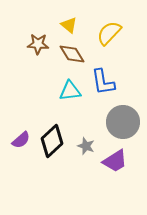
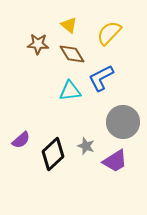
blue L-shape: moved 2 px left, 4 px up; rotated 72 degrees clockwise
black diamond: moved 1 px right, 13 px down
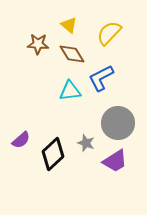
gray circle: moved 5 px left, 1 px down
gray star: moved 3 px up
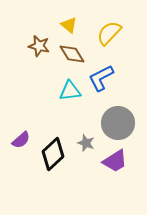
brown star: moved 1 px right, 2 px down; rotated 10 degrees clockwise
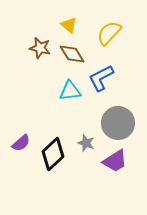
brown star: moved 1 px right, 2 px down
purple semicircle: moved 3 px down
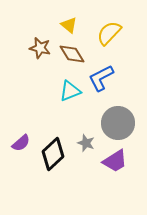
cyan triangle: rotated 15 degrees counterclockwise
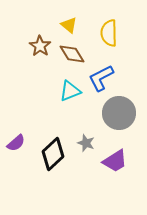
yellow semicircle: rotated 44 degrees counterclockwise
brown star: moved 2 px up; rotated 20 degrees clockwise
gray circle: moved 1 px right, 10 px up
purple semicircle: moved 5 px left
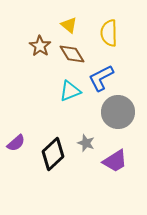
gray circle: moved 1 px left, 1 px up
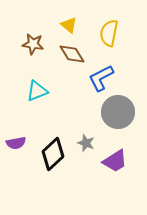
yellow semicircle: rotated 12 degrees clockwise
brown star: moved 7 px left, 2 px up; rotated 25 degrees counterclockwise
cyan triangle: moved 33 px left
purple semicircle: rotated 30 degrees clockwise
